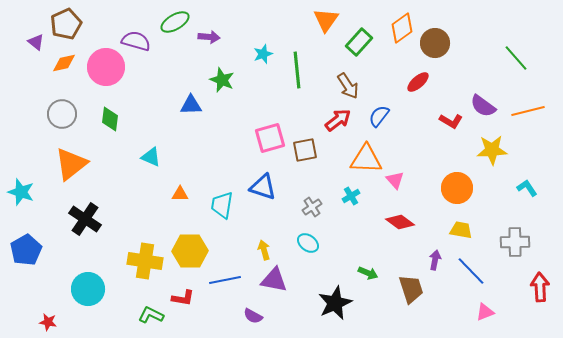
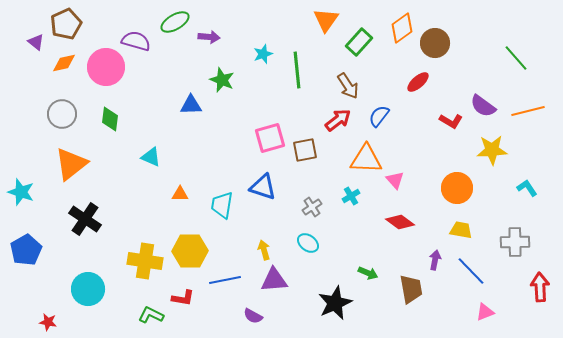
purple triangle at (274, 280): rotated 16 degrees counterclockwise
brown trapezoid at (411, 289): rotated 8 degrees clockwise
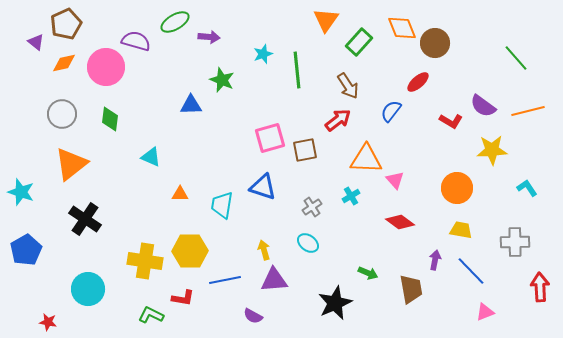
orange diamond at (402, 28): rotated 76 degrees counterclockwise
blue semicircle at (379, 116): moved 12 px right, 5 px up
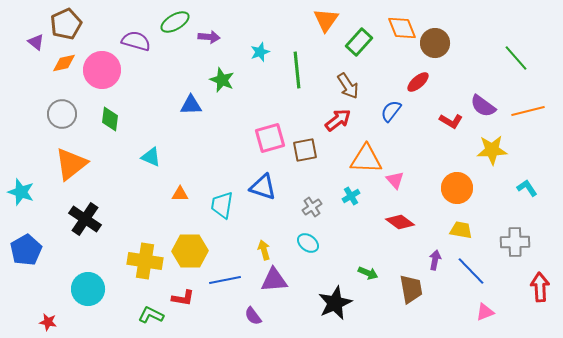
cyan star at (263, 54): moved 3 px left, 2 px up
pink circle at (106, 67): moved 4 px left, 3 px down
purple semicircle at (253, 316): rotated 24 degrees clockwise
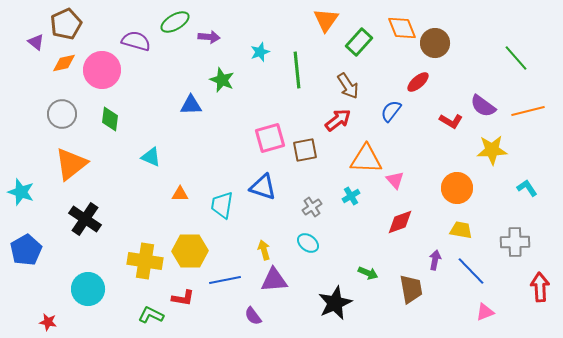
red diamond at (400, 222): rotated 56 degrees counterclockwise
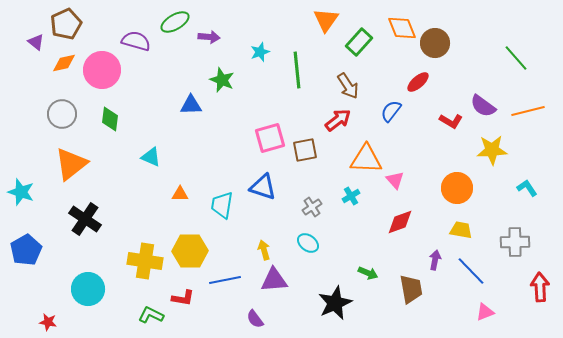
purple semicircle at (253, 316): moved 2 px right, 3 px down
